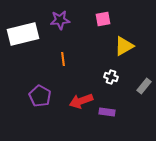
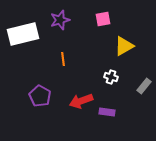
purple star: rotated 12 degrees counterclockwise
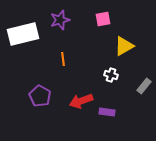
white cross: moved 2 px up
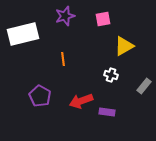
purple star: moved 5 px right, 4 px up
